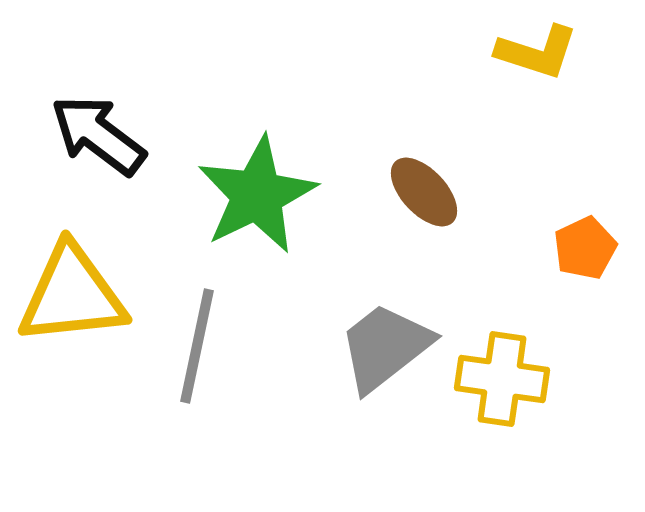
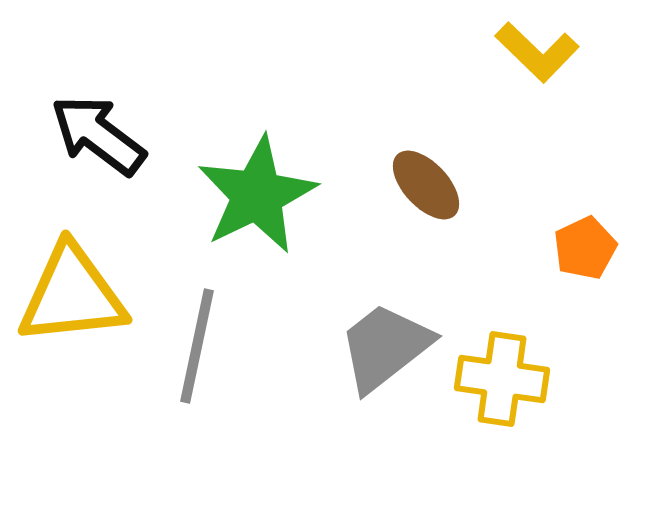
yellow L-shape: rotated 26 degrees clockwise
brown ellipse: moved 2 px right, 7 px up
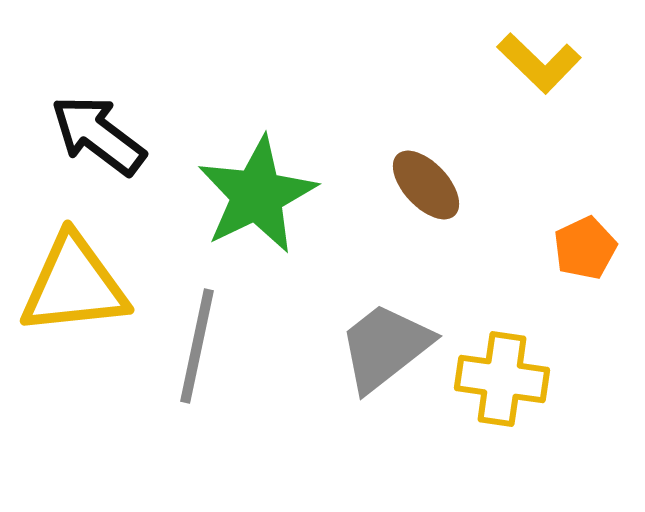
yellow L-shape: moved 2 px right, 11 px down
yellow triangle: moved 2 px right, 10 px up
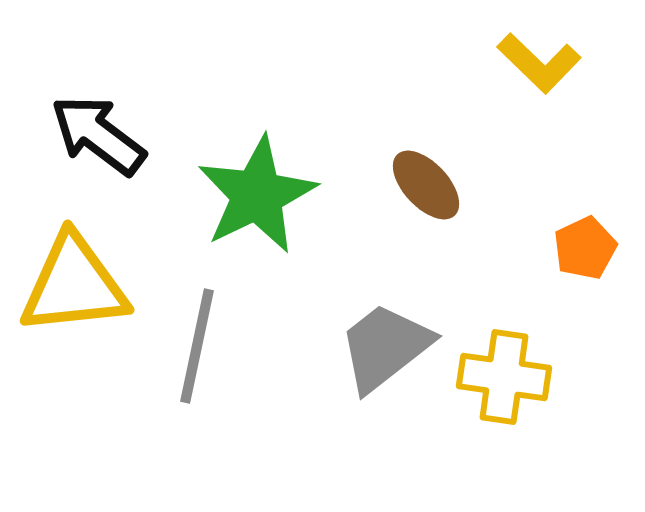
yellow cross: moved 2 px right, 2 px up
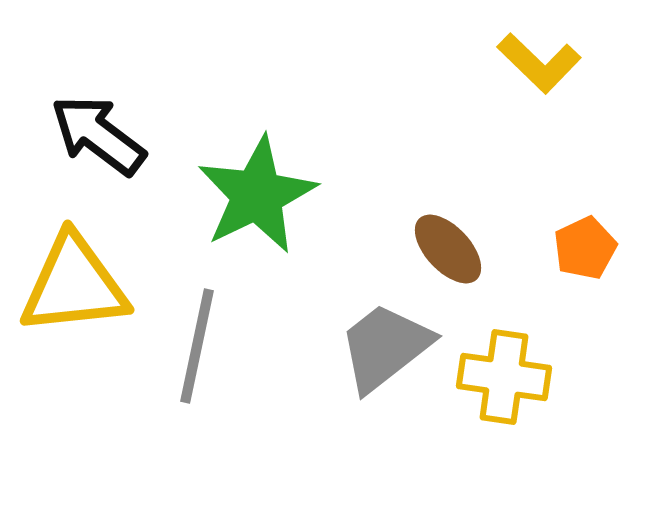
brown ellipse: moved 22 px right, 64 px down
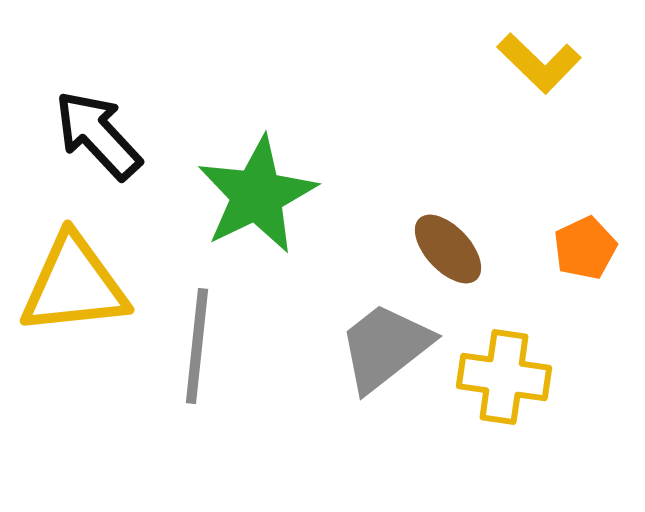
black arrow: rotated 10 degrees clockwise
gray line: rotated 6 degrees counterclockwise
